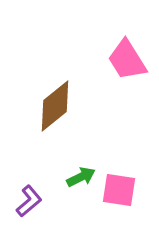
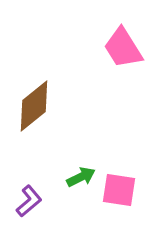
pink trapezoid: moved 4 px left, 12 px up
brown diamond: moved 21 px left
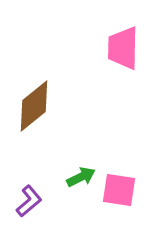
pink trapezoid: rotated 33 degrees clockwise
